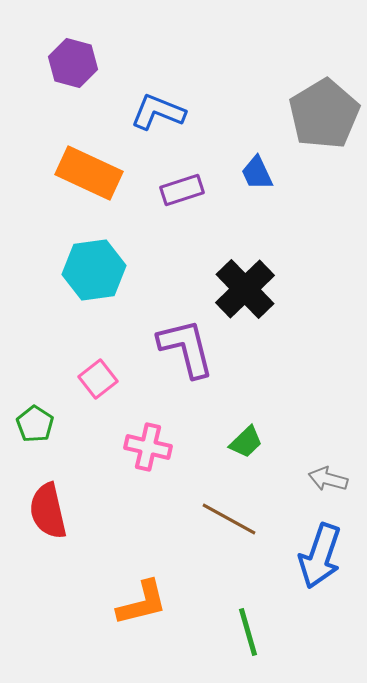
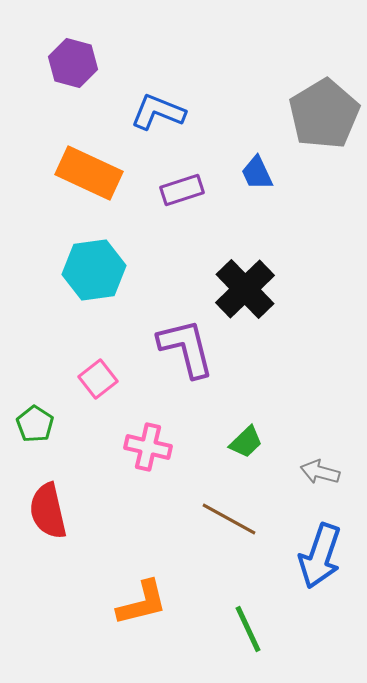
gray arrow: moved 8 px left, 7 px up
green line: moved 3 px up; rotated 9 degrees counterclockwise
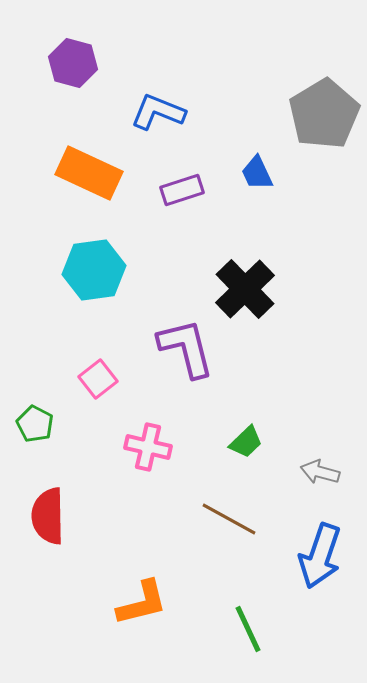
green pentagon: rotated 6 degrees counterclockwise
red semicircle: moved 5 px down; rotated 12 degrees clockwise
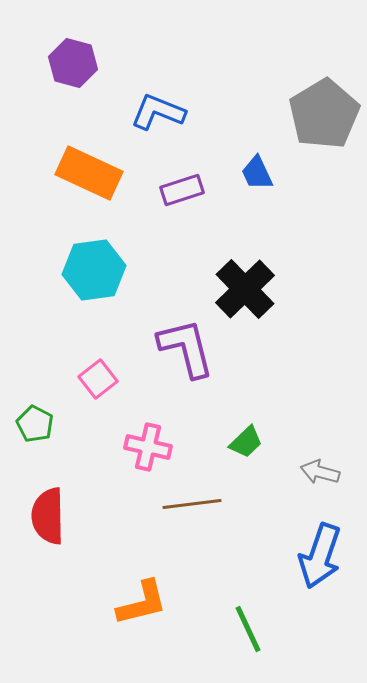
brown line: moved 37 px left, 15 px up; rotated 36 degrees counterclockwise
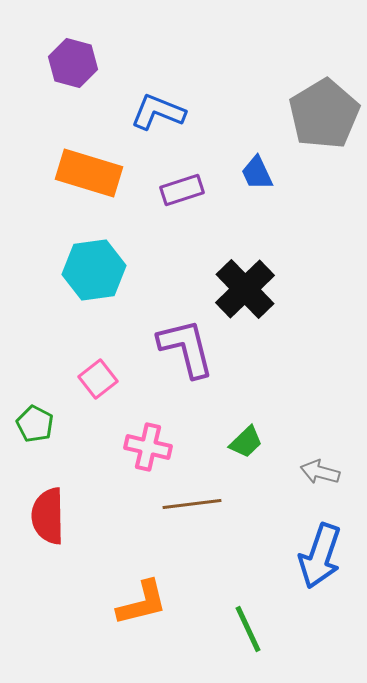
orange rectangle: rotated 8 degrees counterclockwise
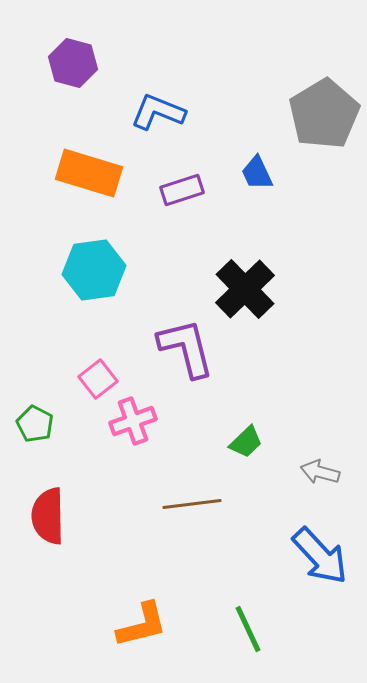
pink cross: moved 15 px left, 26 px up; rotated 33 degrees counterclockwise
blue arrow: rotated 62 degrees counterclockwise
orange L-shape: moved 22 px down
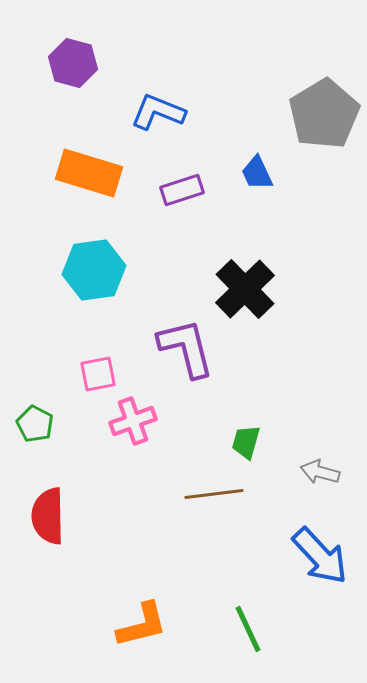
pink square: moved 5 px up; rotated 27 degrees clockwise
green trapezoid: rotated 150 degrees clockwise
brown line: moved 22 px right, 10 px up
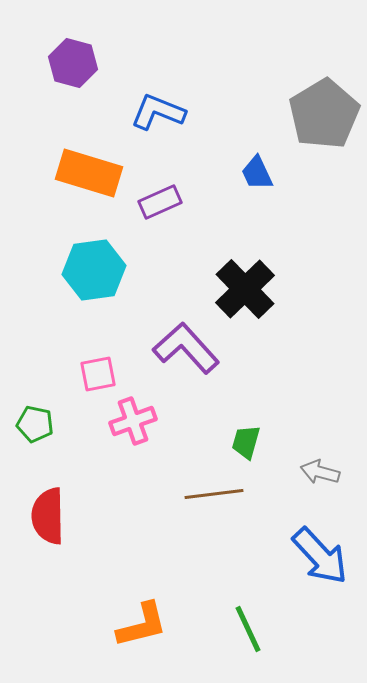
purple rectangle: moved 22 px left, 12 px down; rotated 6 degrees counterclockwise
purple L-shape: rotated 28 degrees counterclockwise
green pentagon: rotated 15 degrees counterclockwise
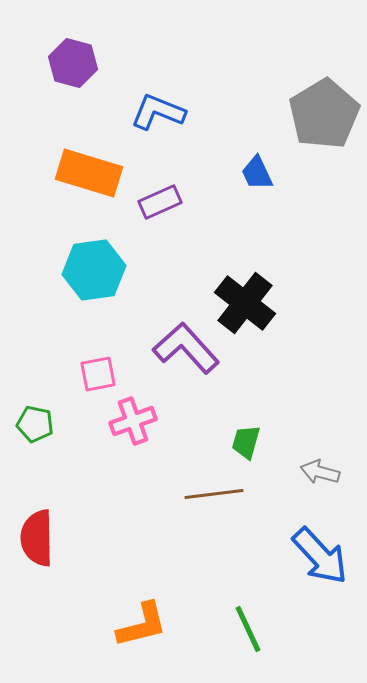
black cross: moved 14 px down; rotated 8 degrees counterclockwise
red semicircle: moved 11 px left, 22 px down
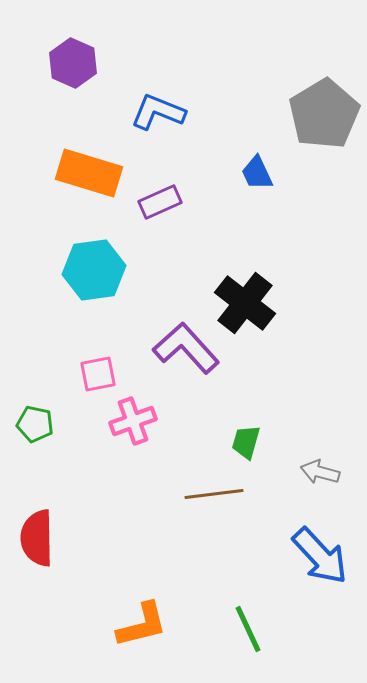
purple hexagon: rotated 9 degrees clockwise
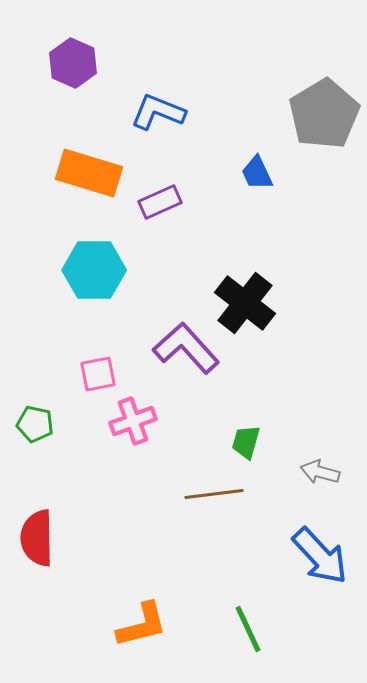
cyan hexagon: rotated 8 degrees clockwise
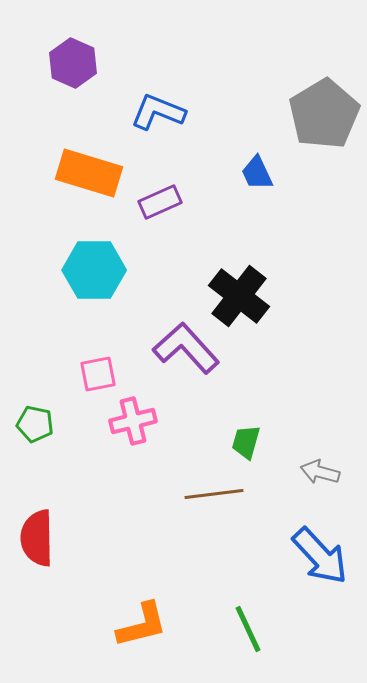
black cross: moved 6 px left, 7 px up
pink cross: rotated 6 degrees clockwise
